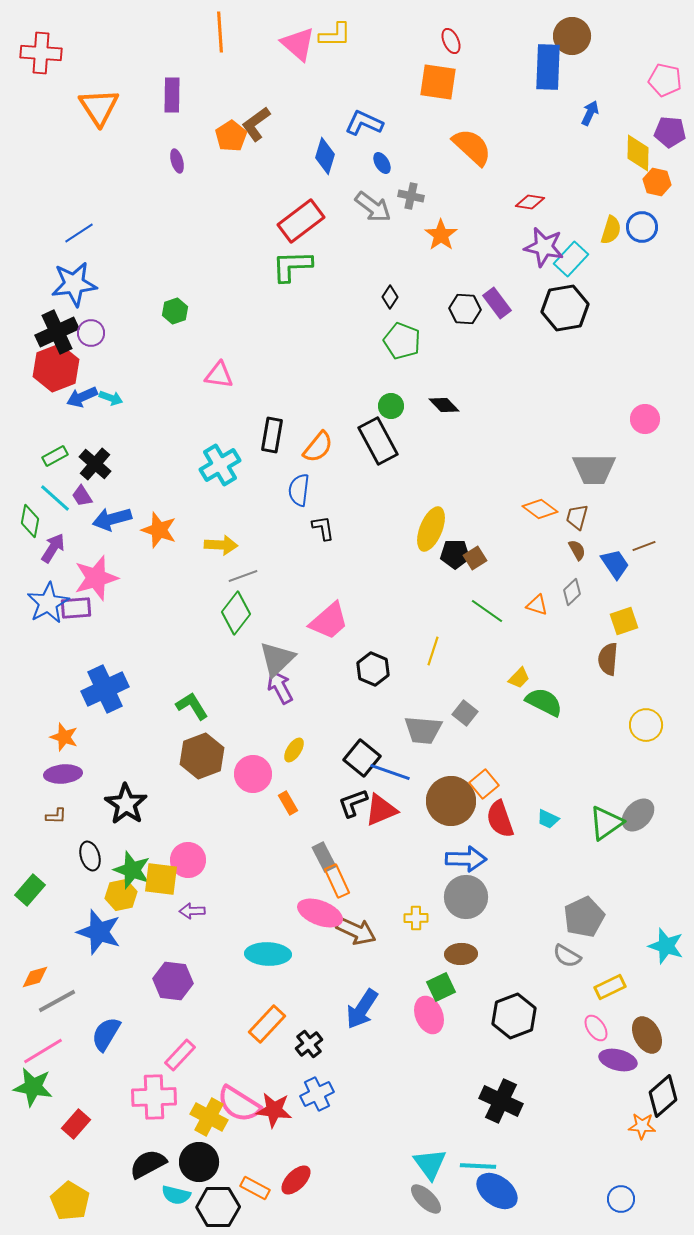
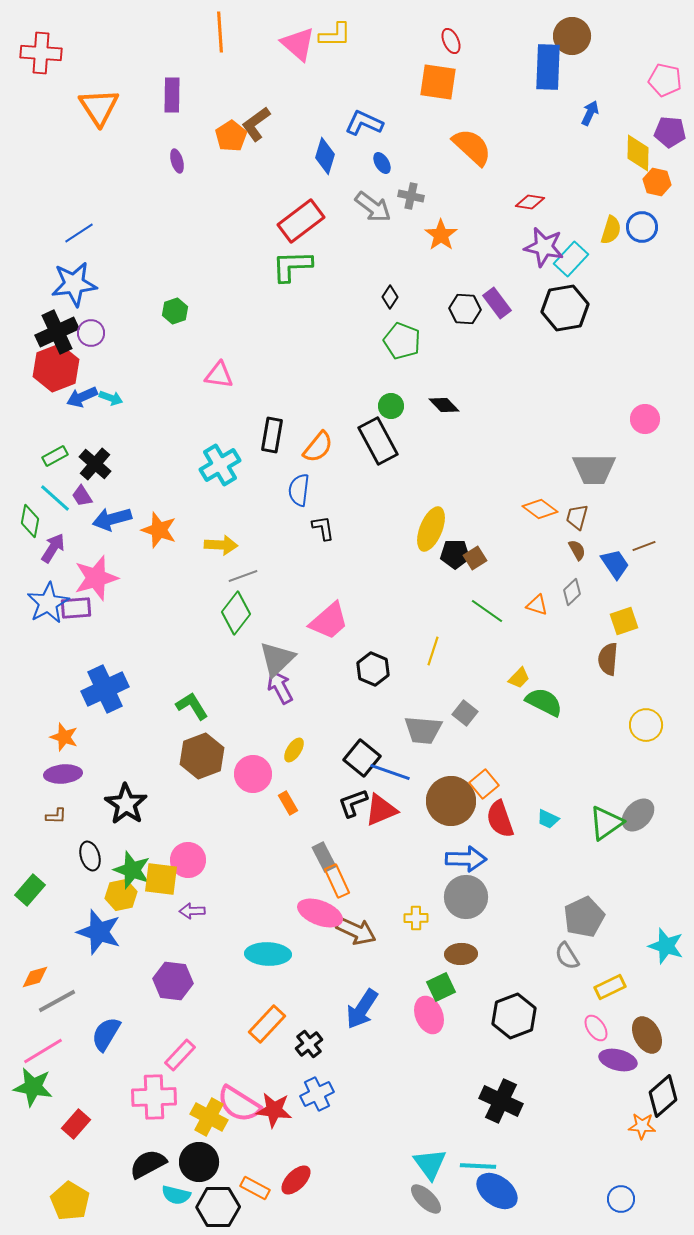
gray semicircle at (567, 956): rotated 28 degrees clockwise
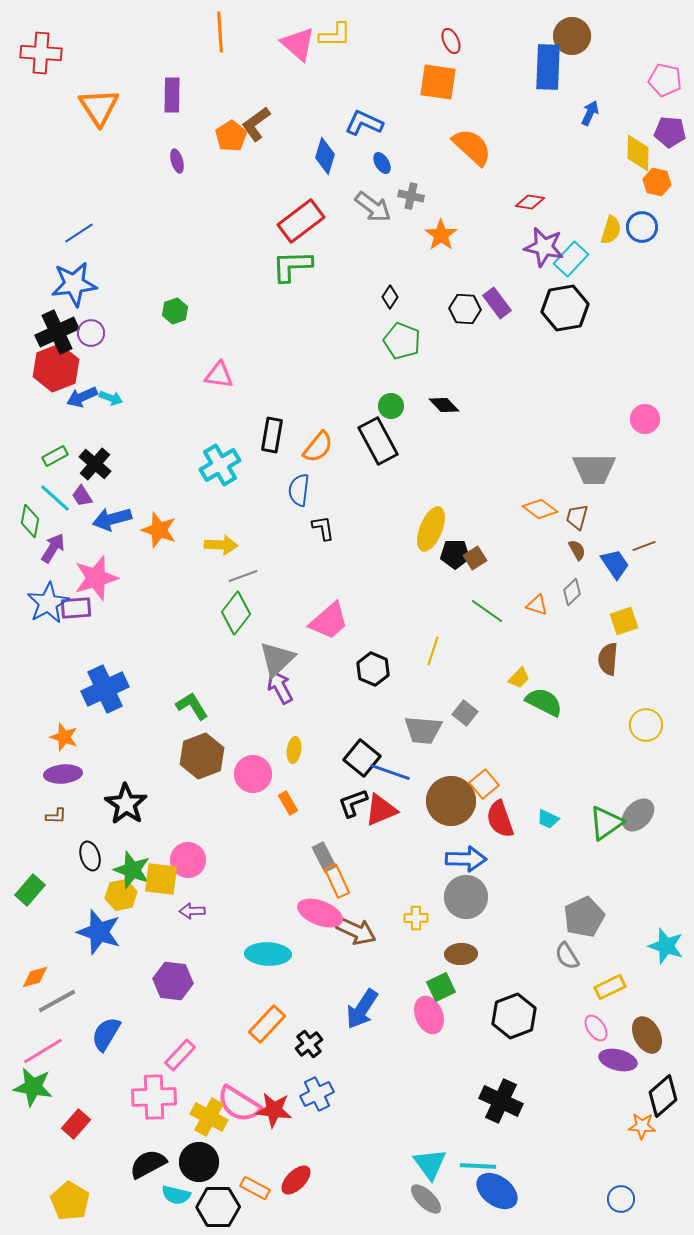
yellow ellipse at (294, 750): rotated 25 degrees counterclockwise
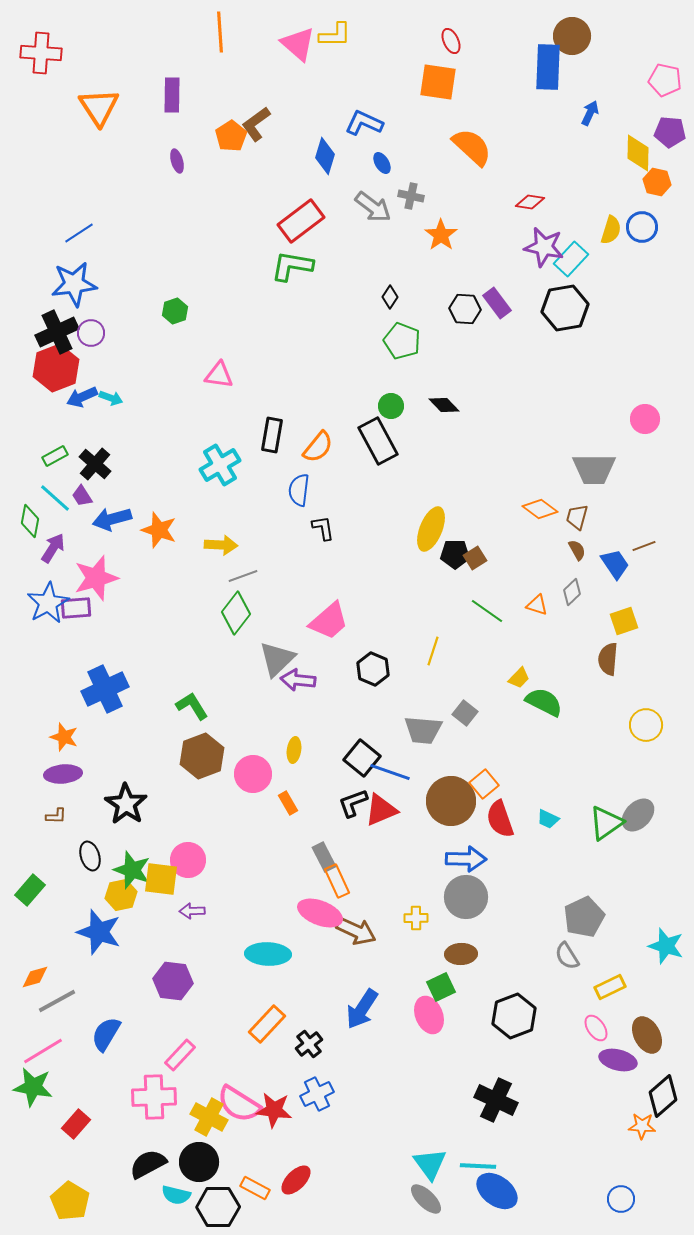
green L-shape at (292, 266): rotated 12 degrees clockwise
purple arrow at (280, 687): moved 18 px right, 7 px up; rotated 56 degrees counterclockwise
black cross at (501, 1101): moved 5 px left, 1 px up
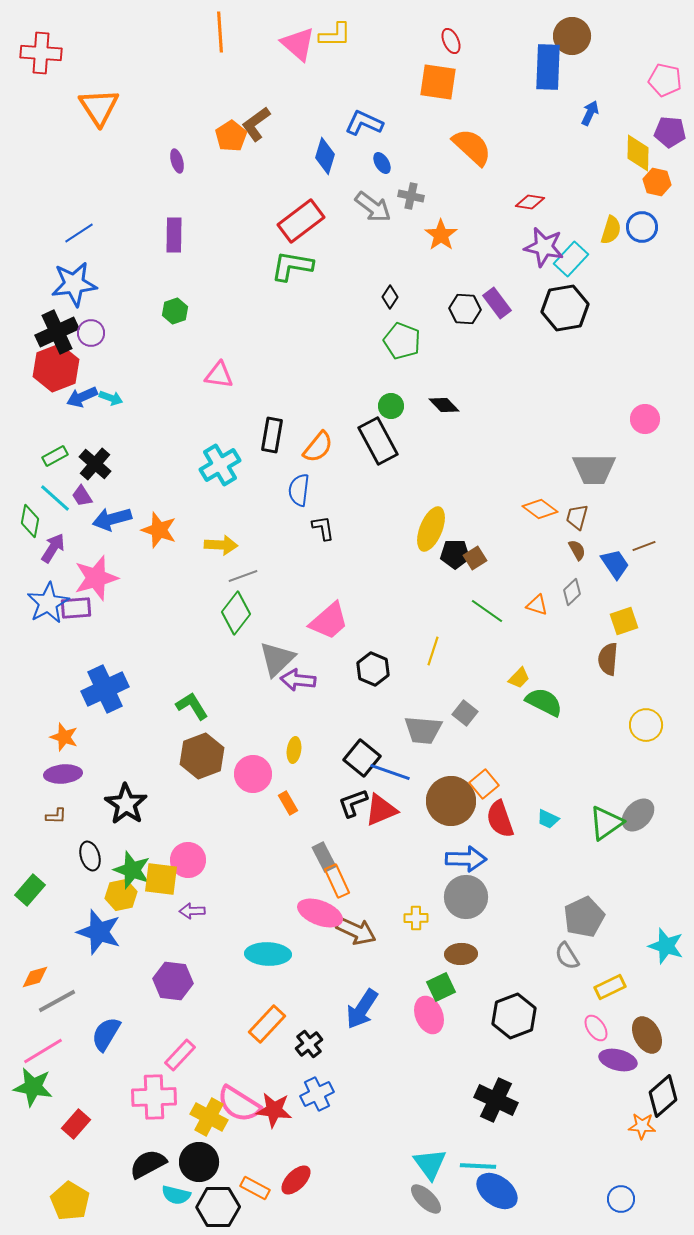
purple rectangle at (172, 95): moved 2 px right, 140 px down
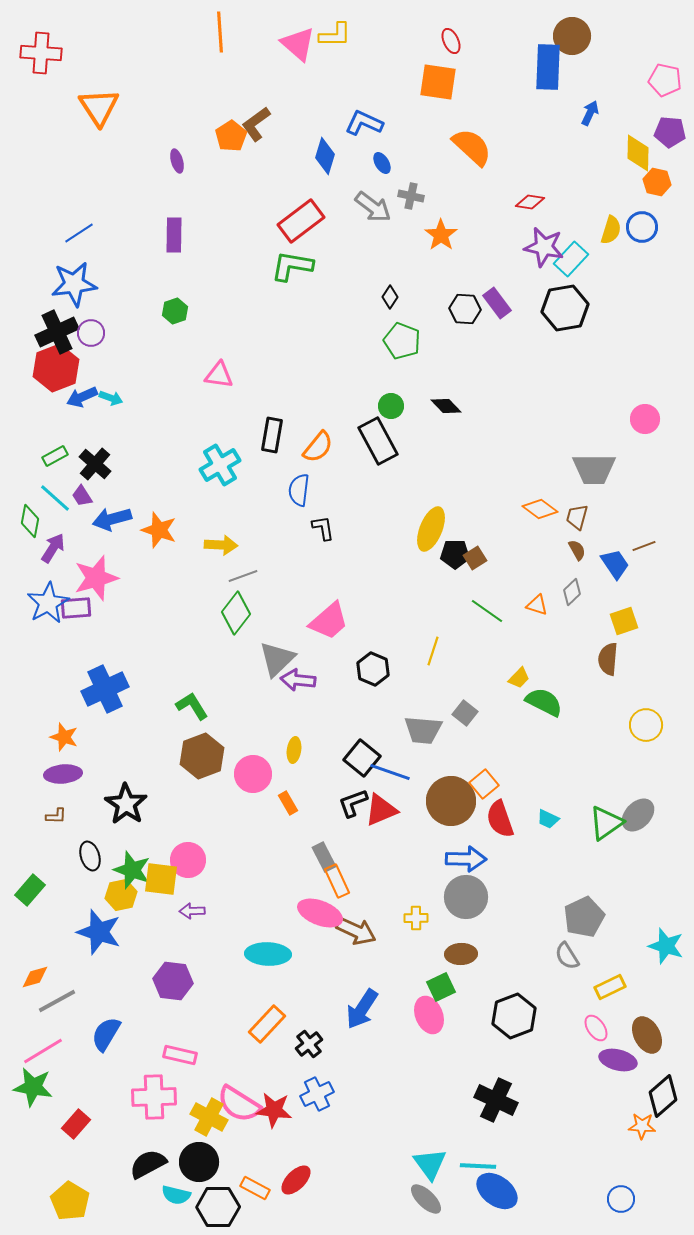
black diamond at (444, 405): moved 2 px right, 1 px down
pink rectangle at (180, 1055): rotated 60 degrees clockwise
